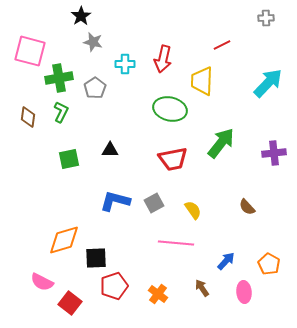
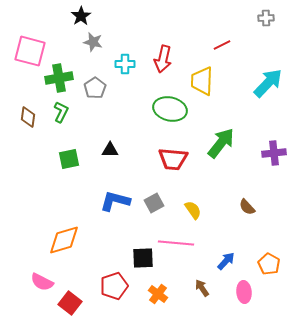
red trapezoid: rotated 16 degrees clockwise
black square: moved 47 px right
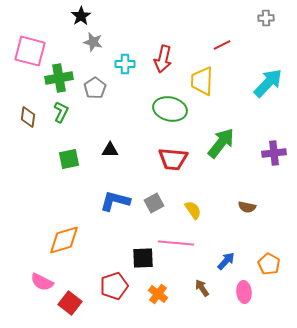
brown semicircle: rotated 36 degrees counterclockwise
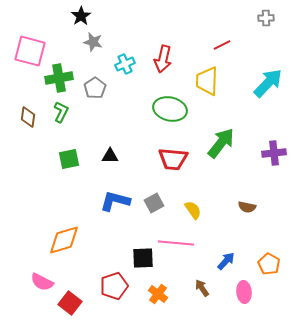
cyan cross: rotated 24 degrees counterclockwise
yellow trapezoid: moved 5 px right
black triangle: moved 6 px down
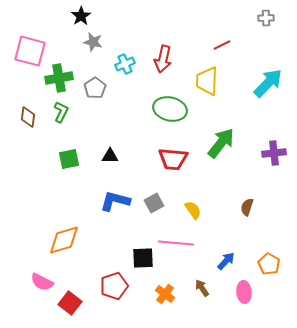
brown semicircle: rotated 96 degrees clockwise
orange cross: moved 7 px right
